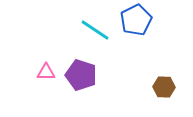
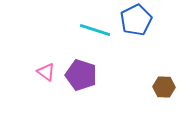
cyan line: rotated 16 degrees counterclockwise
pink triangle: rotated 36 degrees clockwise
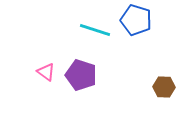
blue pentagon: rotated 28 degrees counterclockwise
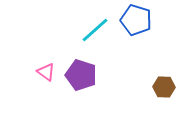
cyan line: rotated 60 degrees counterclockwise
